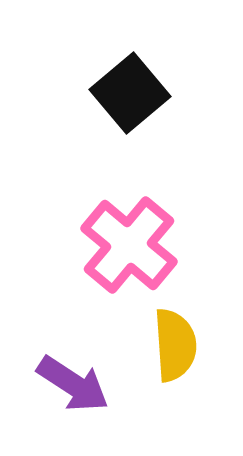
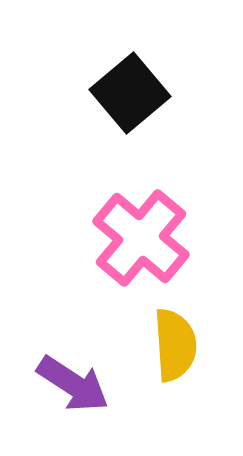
pink cross: moved 12 px right, 7 px up
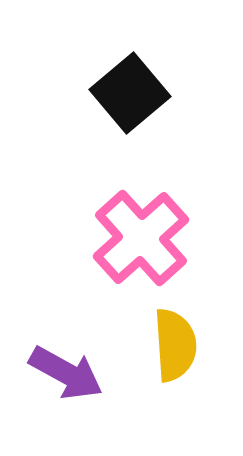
pink cross: rotated 8 degrees clockwise
purple arrow: moved 7 px left, 11 px up; rotated 4 degrees counterclockwise
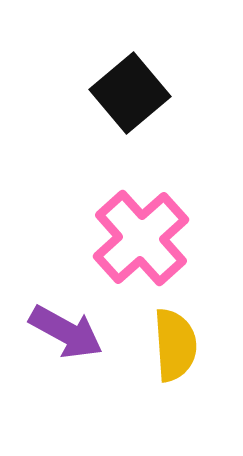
purple arrow: moved 41 px up
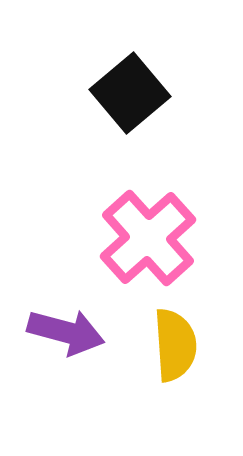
pink cross: moved 7 px right
purple arrow: rotated 14 degrees counterclockwise
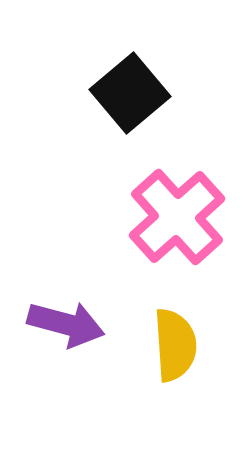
pink cross: moved 29 px right, 21 px up
purple arrow: moved 8 px up
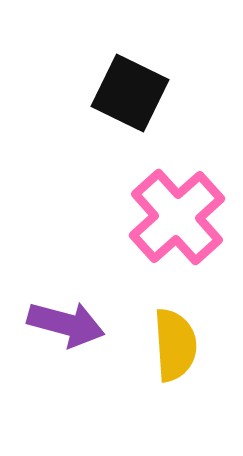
black square: rotated 24 degrees counterclockwise
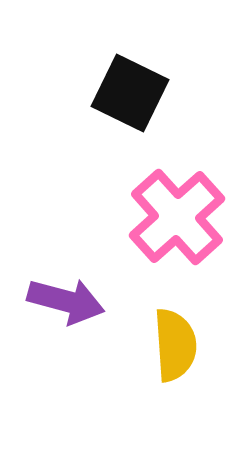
purple arrow: moved 23 px up
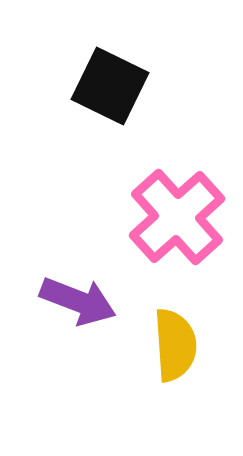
black square: moved 20 px left, 7 px up
purple arrow: moved 12 px right; rotated 6 degrees clockwise
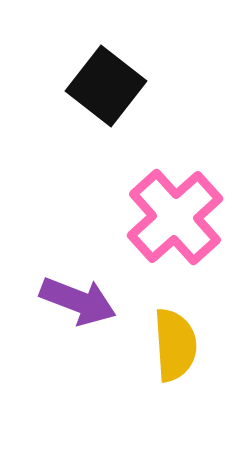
black square: moved 4 px left; rotated 12 degrees clockwise
pink cross: moved 2 px left
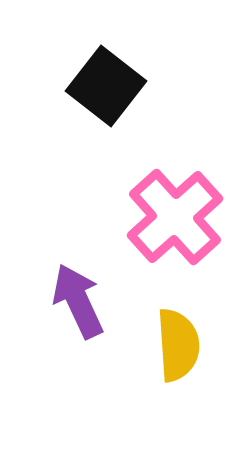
purple arrow: rotated 136 degrees counterclockwise
yellow semicircle: moved 3 px right
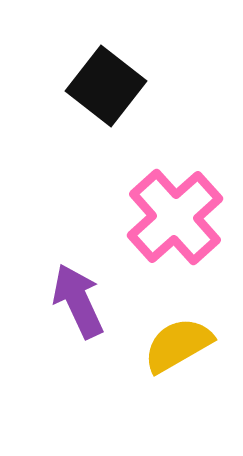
yellow semicircle: rotated 116 degrees counterclockwise
